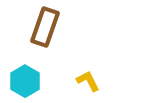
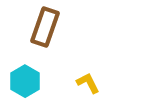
yellow L-shape: moved 2 px down
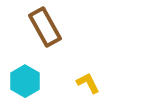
brown rectangle: rotated 48 degrees counterclockwise
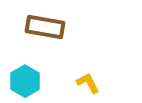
brown rectangle: rotated 51 degrees counterclockwise
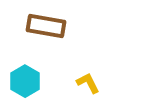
brown rectangle: moved 1 px right, 1 px up
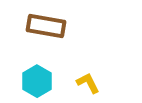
cyan hexagon: moved 12 px right
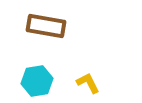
cyan hexagon: rotated 20 degrees clockwise
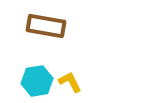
yellow L-shape: moved 18 px left, 1 px up
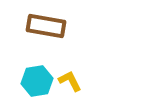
yellow L-shape: moved 1 px up
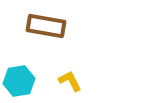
cyan hexagon: moved 18 px left
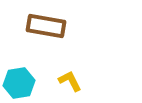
cyan hexagon: moved 2 px down
